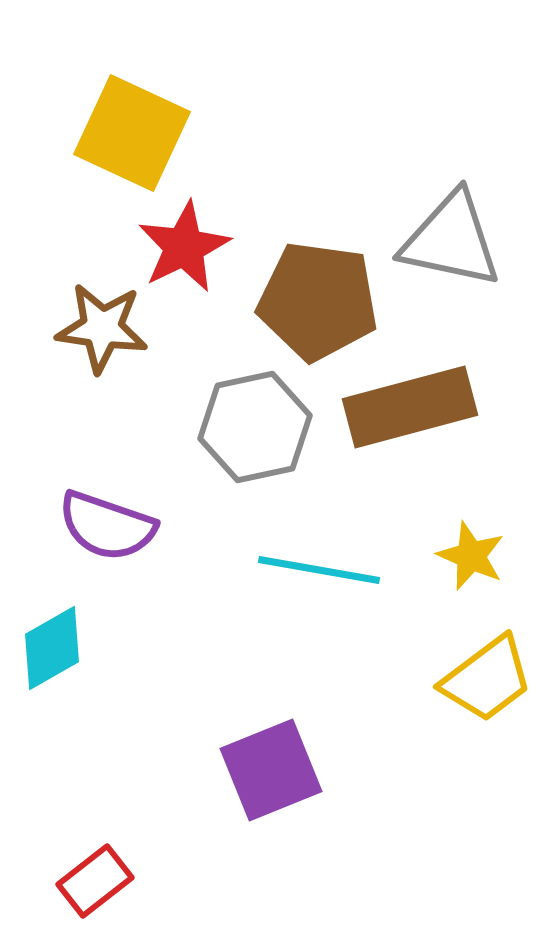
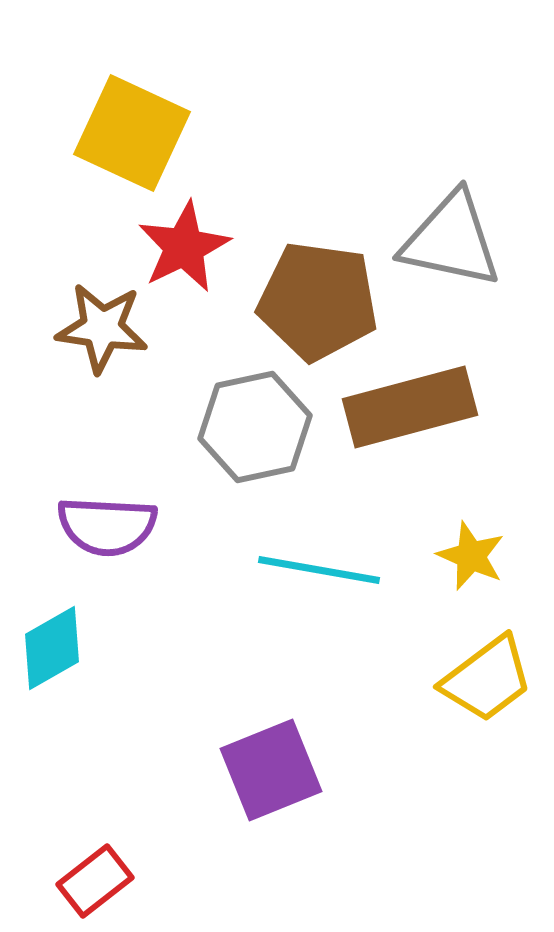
purple semicircle: rotated 16 degrees counterclockwise
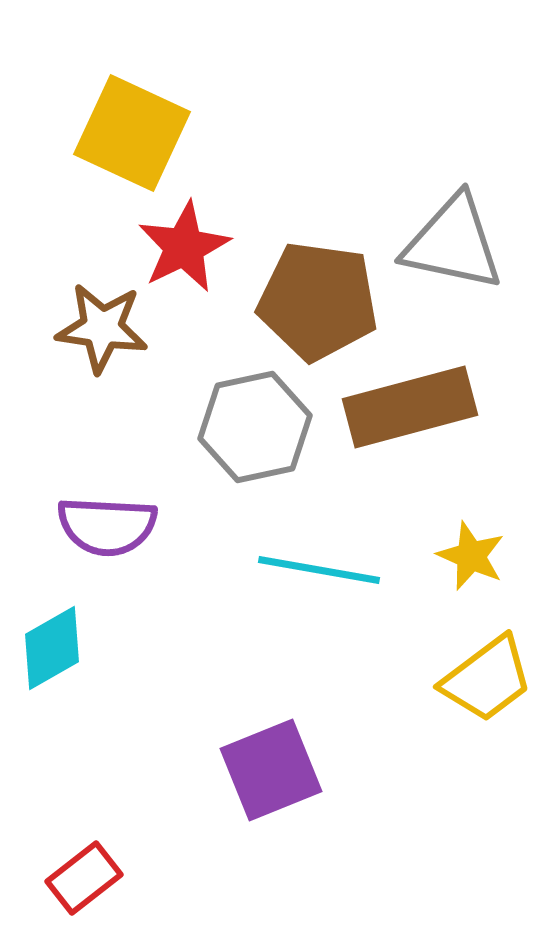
gray triangle: moved 2 px right, 3 px down
red rectangle: moved 11 px left, 3 px up
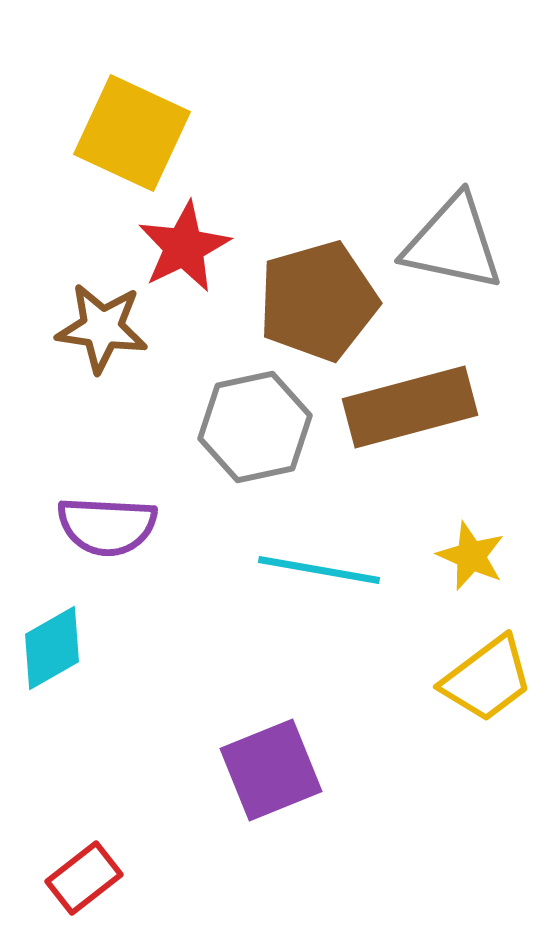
brown pentagon: rotated 24 degrees counterclockwise
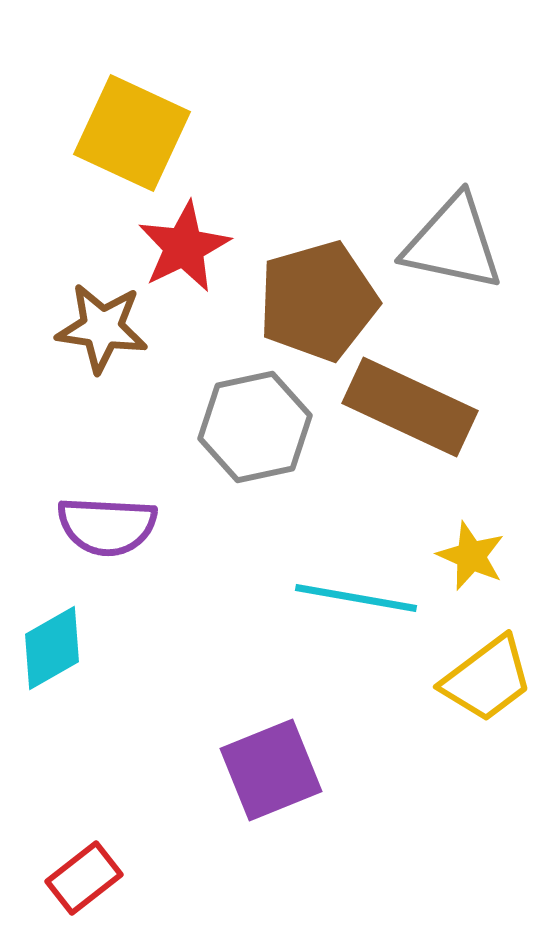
brown rectangle: rotated 40 degrees clockwise
cyan line: moved 37 px right, 28 px down
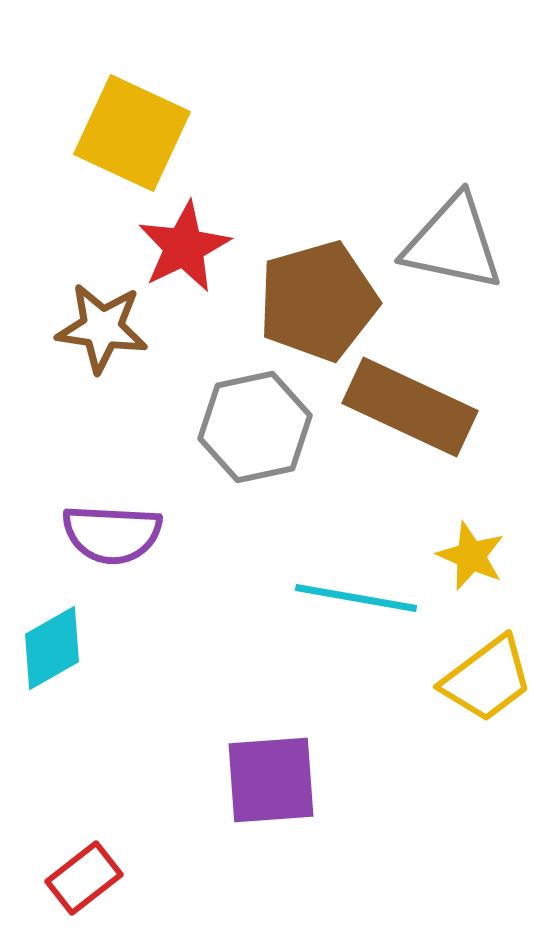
purple semicircle: moved 5 px right, 8 px down
purple square: moved 10 px down; rotated 18 degrees clockwise
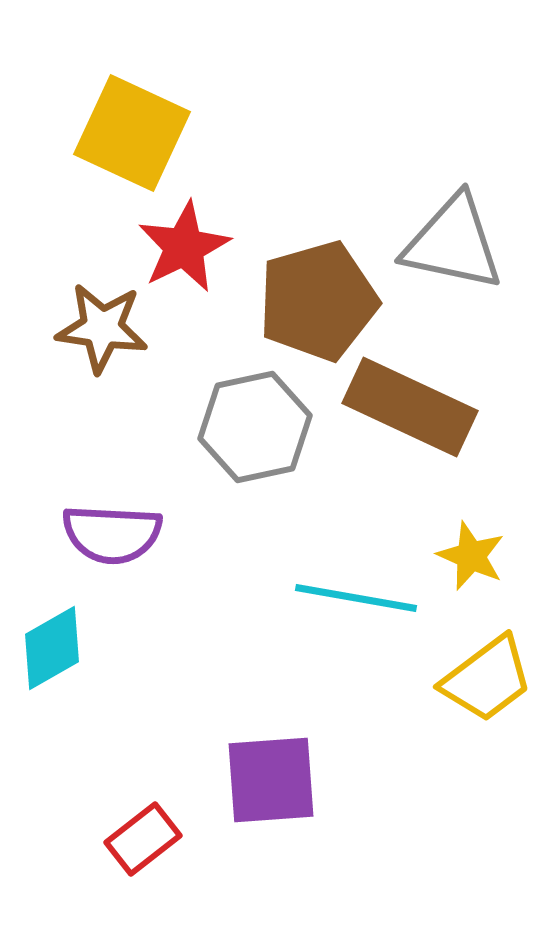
red rectangle: moved 59 px right, 39 px up
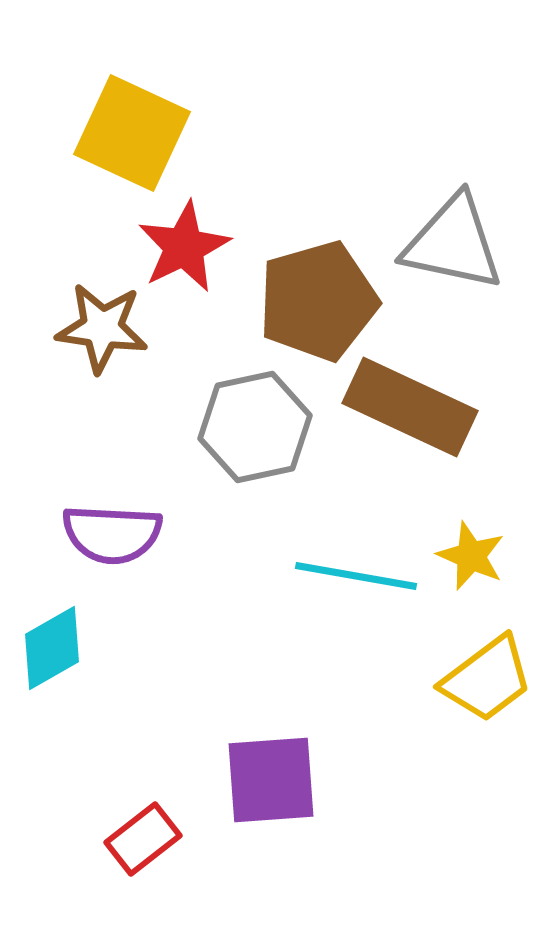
cyan line: moved 22 px up
